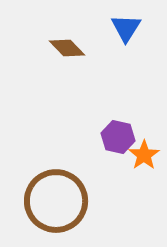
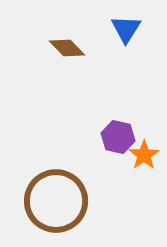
blue triangle: moved 1 px down
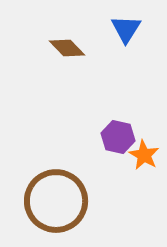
orange star: rotated 8 degrees counterclockwise
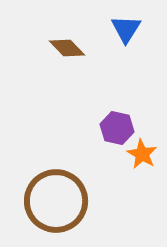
purple hexagon: moved 1 px left, 9 px up
orange star: moved 2 px left, 1 px up
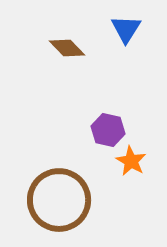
purple hexagon: moved 9 px left, 2 px down
orange star: moved 11 px left, 7 px down
brown circle: moved 3 px right, 1 px up
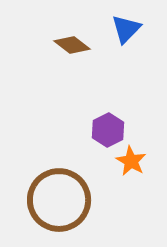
blue triangle: rotated 12 degrees clockwise
brown diamond: moved 5 px right, 3 px up; rotated 9 degrees counterclockwise
purple hexagon: rotated 20 degrees clockwise
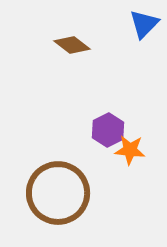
blue triangle: moved 18 px right, 5 px up
orange star: moved 1 px left, 11 px up; rotated 24 degrees counterclockwise
brown circle: moved 1 px left, 7 px up
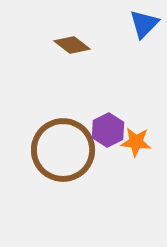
orange star: moved 6 px right, 8 px up
brown circle: moved 5 px right, 43 px up
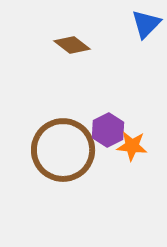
blue triangle: moved 2 px right
orange star: moved 4 px left, 4 px down
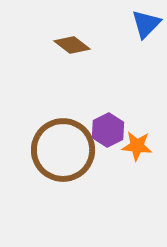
orange star: moved 5 px right
